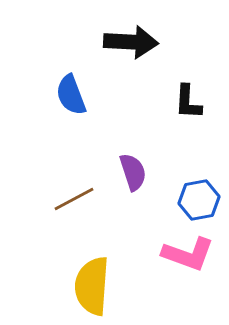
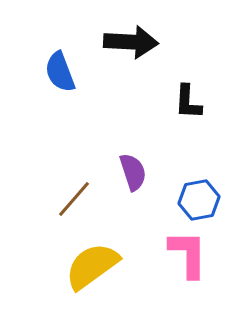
blue semicircle: moved 11 px left, 23 px up
brown line: rotated 21 degrees counterclockwise
pink L-shape: rotated 110 degrees counterclockwise
yellow semicircle: moved 20 px up; rotated 50 degrees clockwise
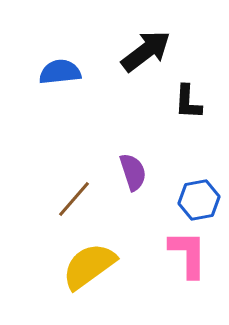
black arrow: moved 15 px right, 9 px down; rotated 40 degrees counterclockwise
blue semicircle: rotated 105 degrees clockwise
yellow semicircle: moved 3 px left
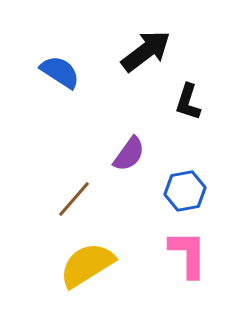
blue semicircle: rotated 39 degrees clockwise
black L-shape: rotated 15 degrees clockwise
purple semicircle: moved 4 px left, 18 px up; rotated 54 degrees clockwise
blue hexagon: moved 14 px left, 9 px up
yellow semicircle: moved 2 px left, 1 px up; rotated 4 degrees clockwise
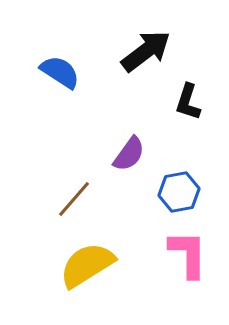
blue hexagon: moved 6 px left, 1 px down
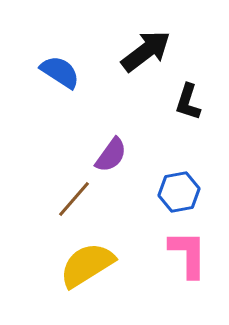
purple semicircle: moved 18 px left, 1 px down
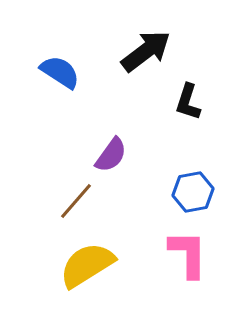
blue hexagon: moved 14 px right
brown line: moved 2 px right, 2 px down
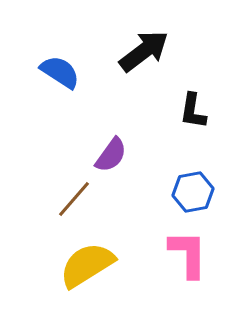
black arrow: moved 2 px left
black L-shape: moved 5 px right, 9 px down; rotated 9 degrees counterclockwise
brown line: moved 2 px left, 2 px up
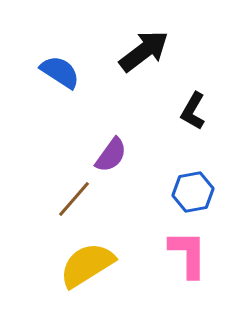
black L-shape: rotated 21 degrees clockwise
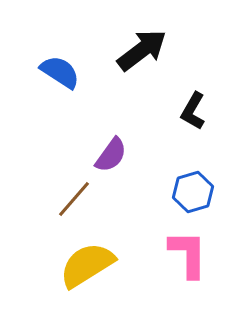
black arrow: moved 2 px left, 1 px up
blue hexagon: rotated 6 degrees counterclockwise
